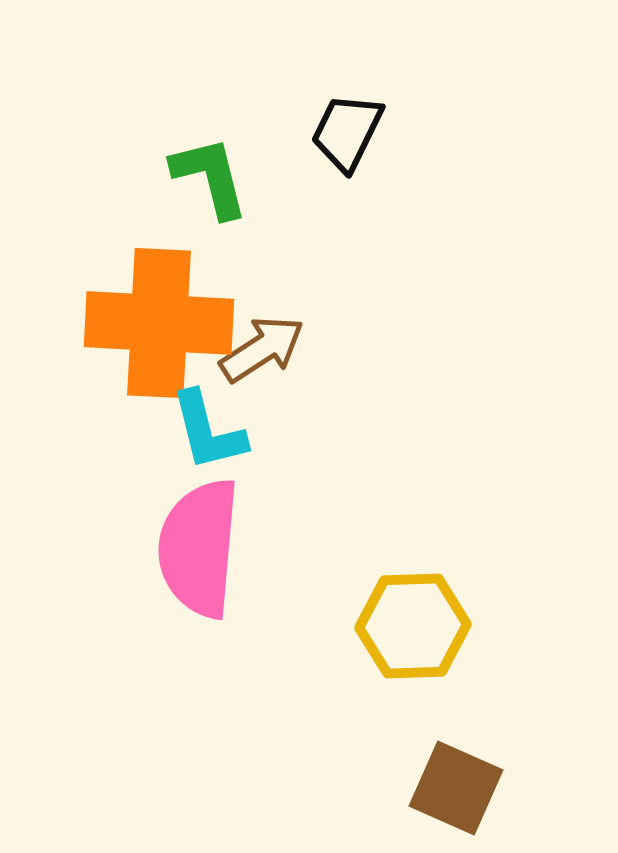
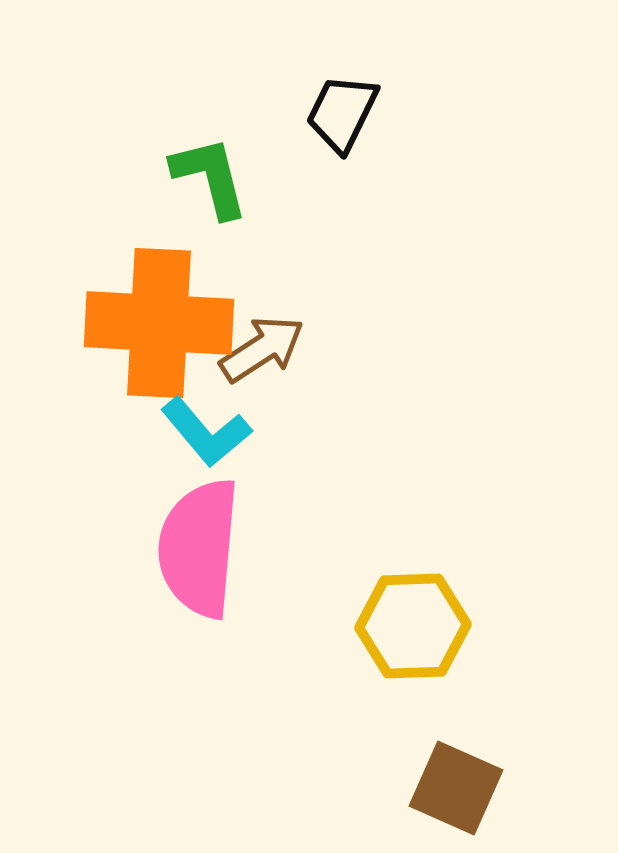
black trapezoid: moved 5 px left, 19 px up
cyan L-shape: moved 2 px left, 1 px down; rotated 26 degrees counterclockwise
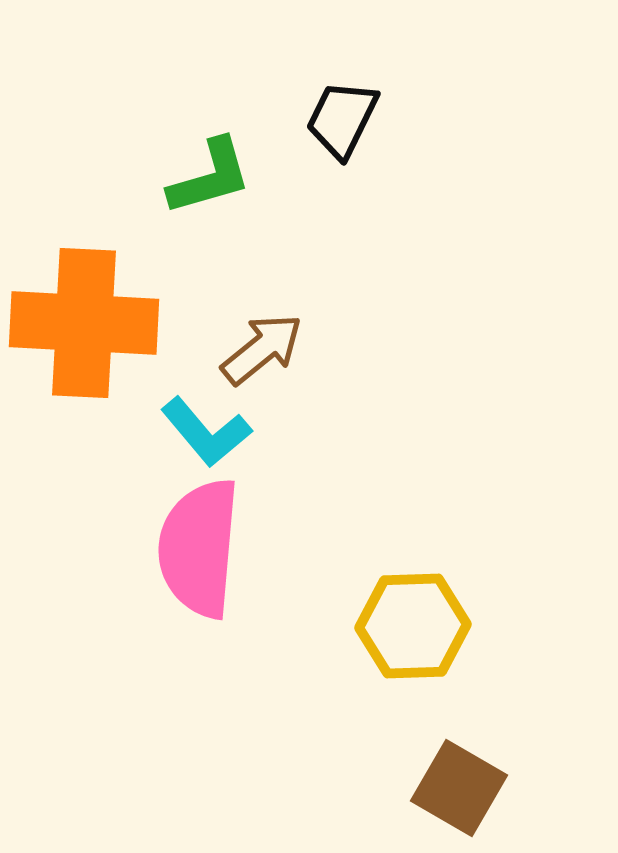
black trapezoid: moved 6 px down
green L-shape: rotated 88 degrees clockwise
orange cross: moved 75 px left
brown arrow: rotated 6 degrees counterclockwise
brown square: moved 3 px right; rotated 6 degrees clockwise
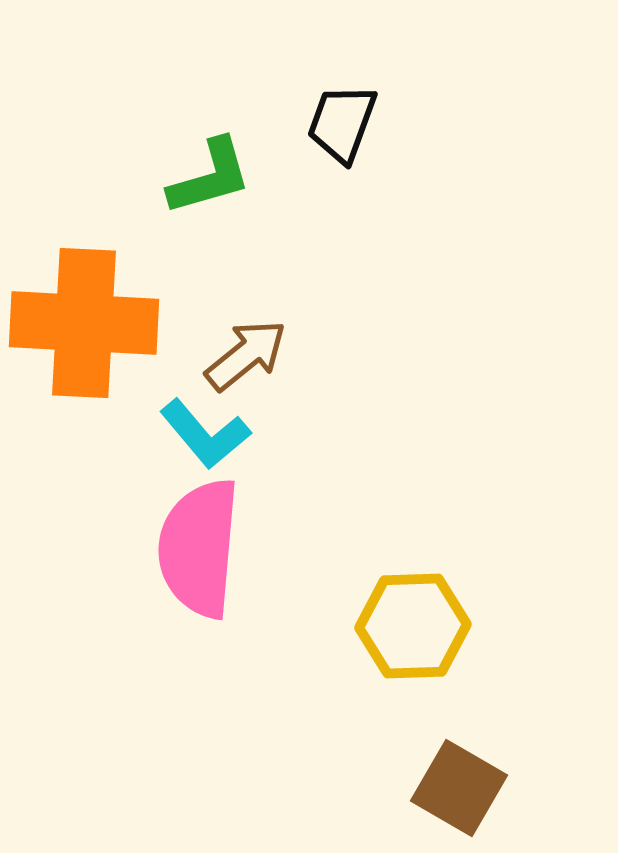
black trapezoid: moved 4 px down; rotated 6 degrees counterclockwise
brown arrow: moved 16 px left, 6 px down
cyan L-shape: moved 1 px left, 2 px down
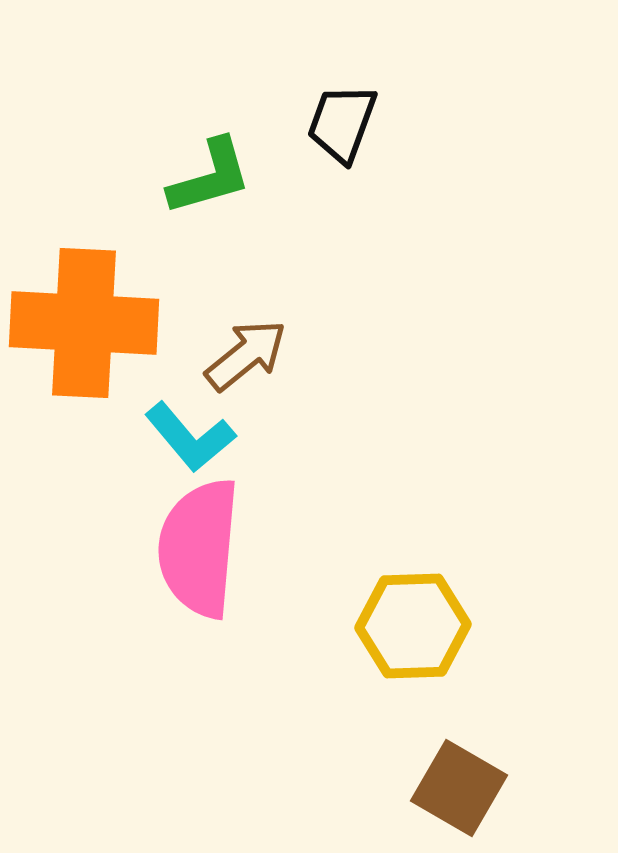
cyan L-shape: moved 15 px left, 3 px down
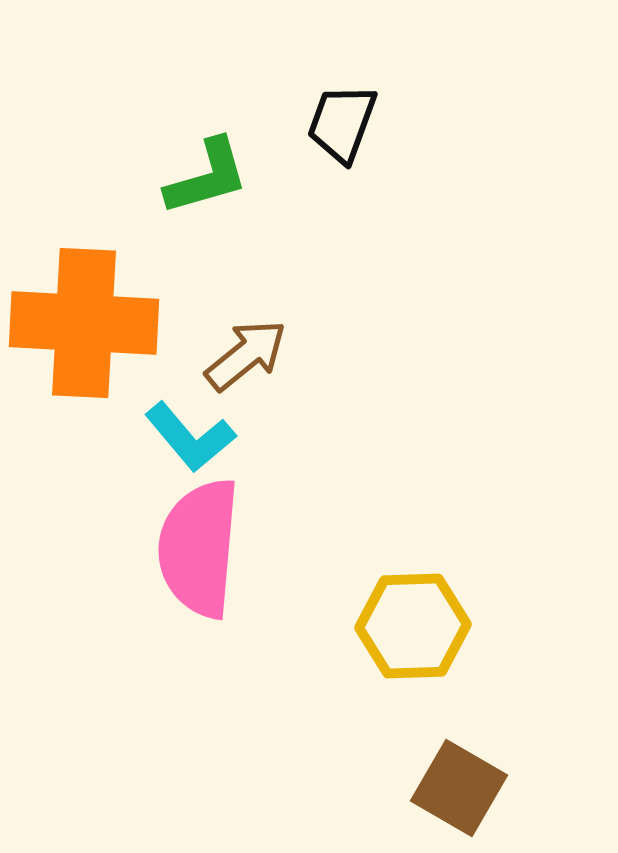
green L-shape: moved 3 px left
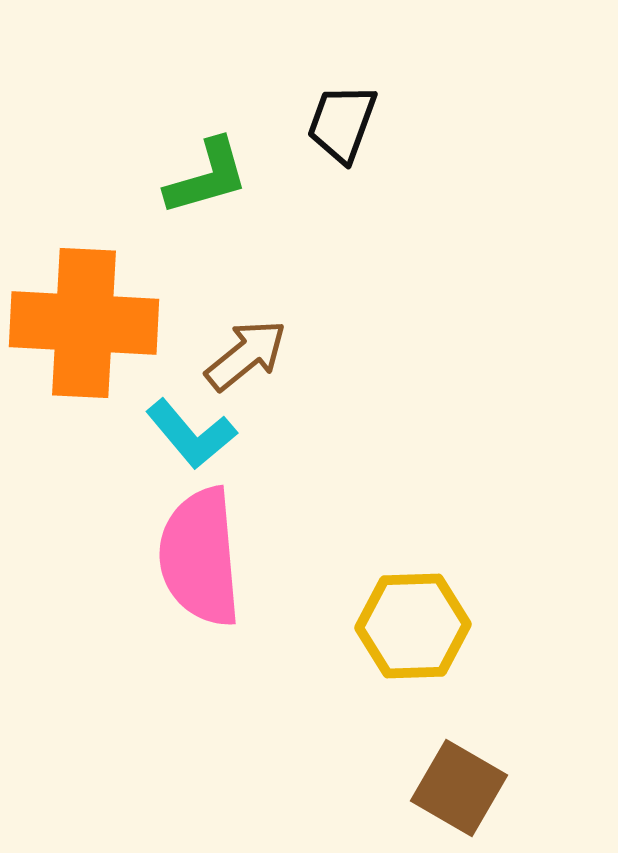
cyan L-shape: moved 1 px right, 3 px up
pink semicircle: moved 1 px right, 9 px down; rotated 10 degrees counterclockwise
